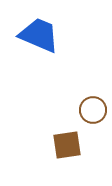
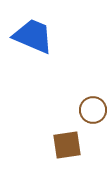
blue trapezoid: moved 6 px left, 1 px down
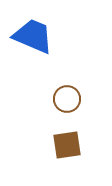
brown circle: moved 26 px left, 11 px up
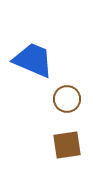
blue trapezoid: moved 24 px down
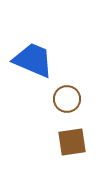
brown square: moved 5 px right, 3 px up
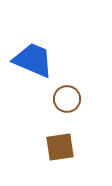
brown square: moved 12 px left, 5 px down
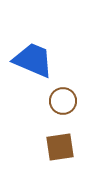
brown circle: moved 4 px left, 2 px down
